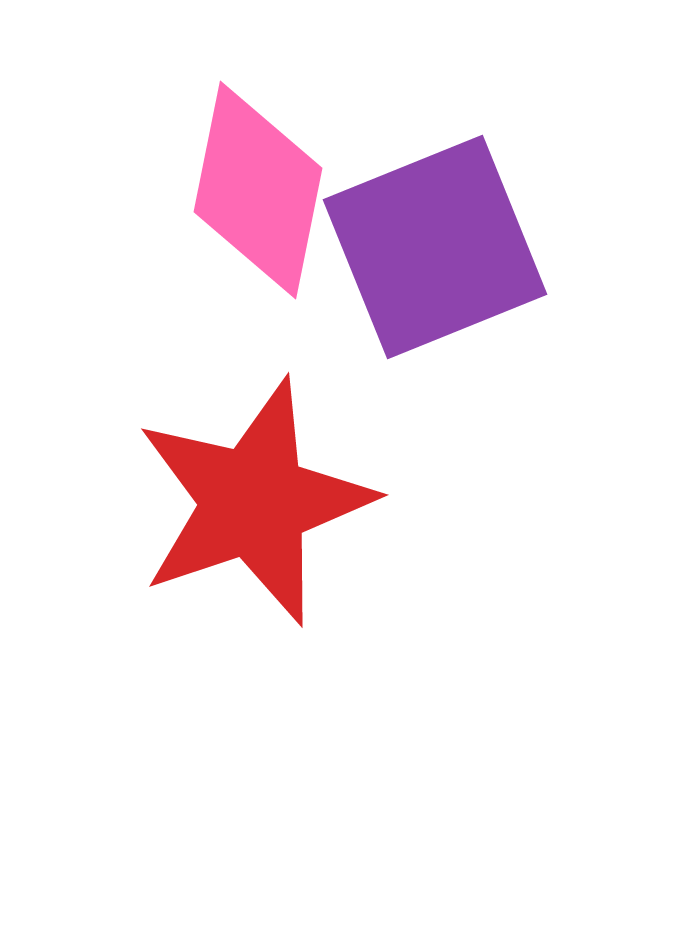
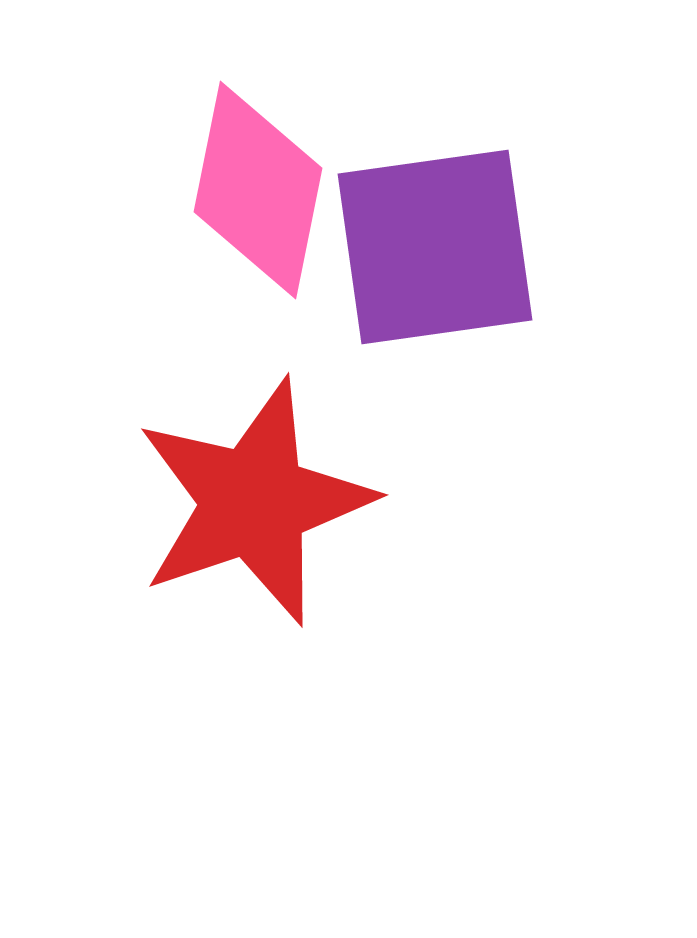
purple square: rotated 14 degrees clockwise
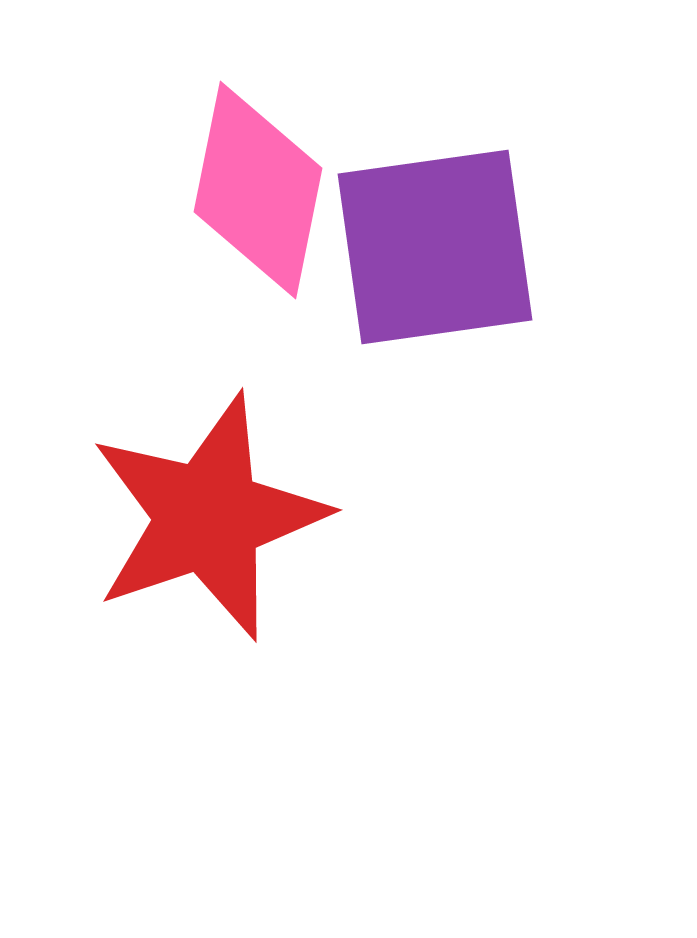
red star: moved 46 px left, 15 px down
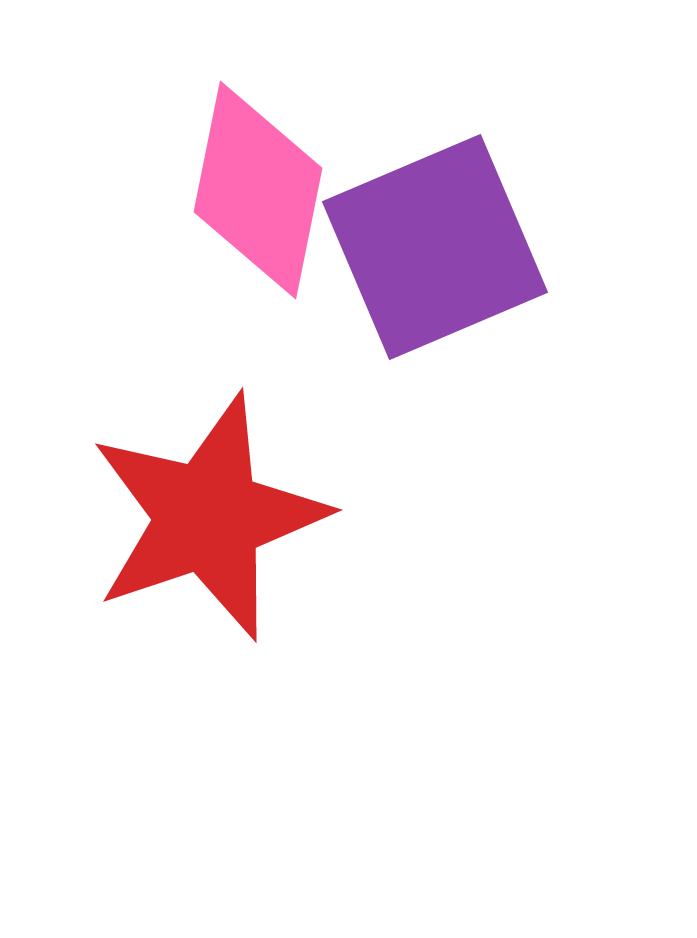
purple square: rotated 15 degrees counterclockwise
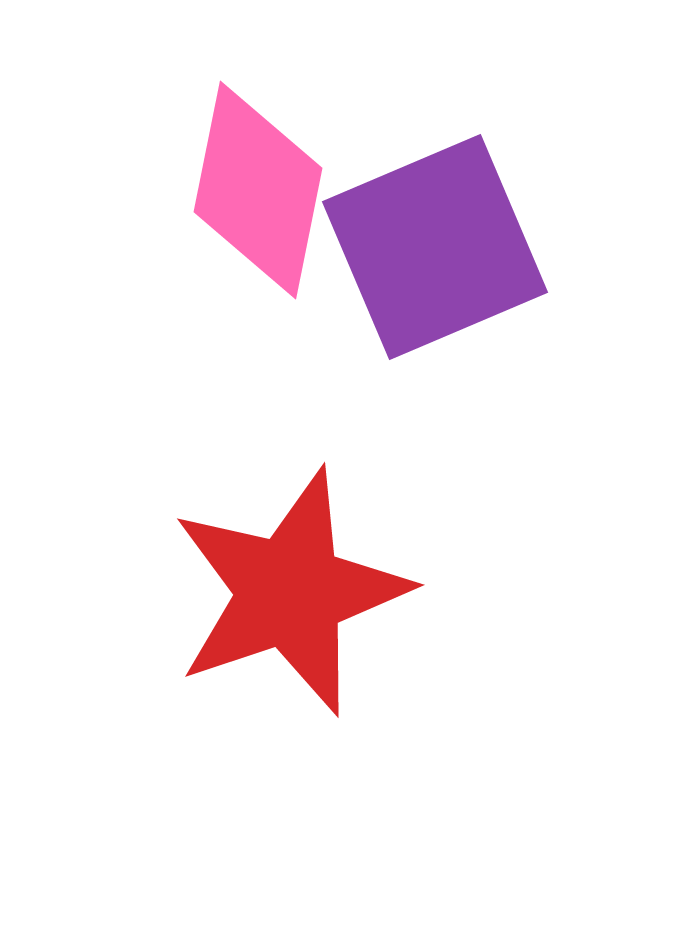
red star: moved 82 px right, 75 px down
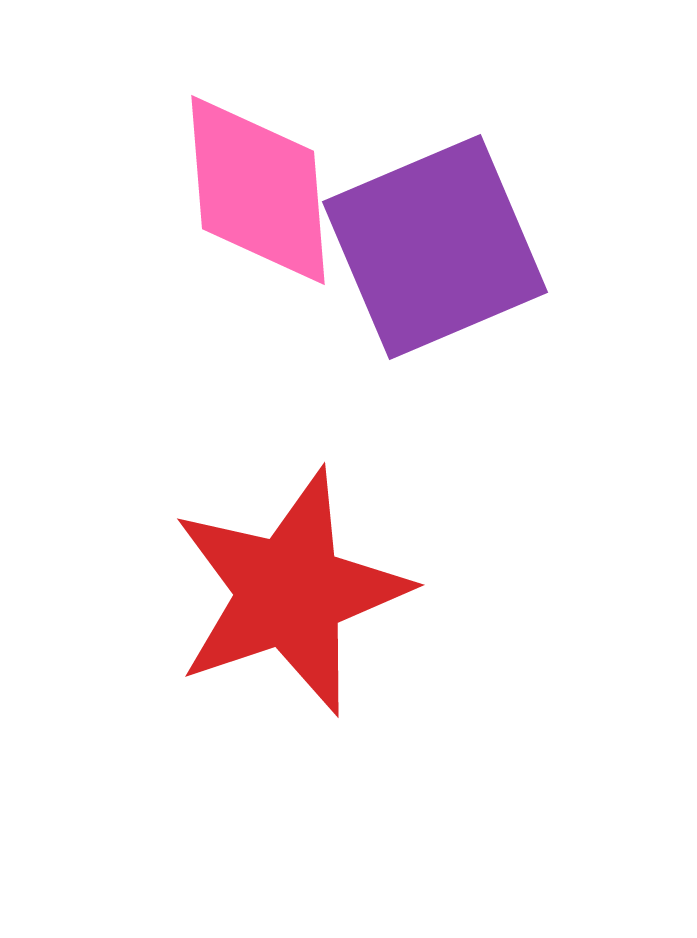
pink diamond: rotated 16 degrees counterclockwise
